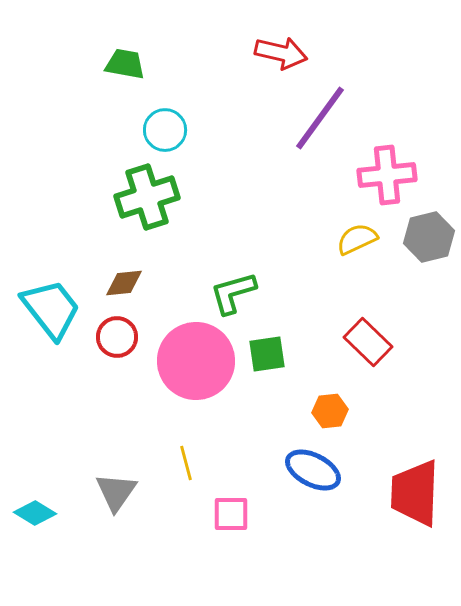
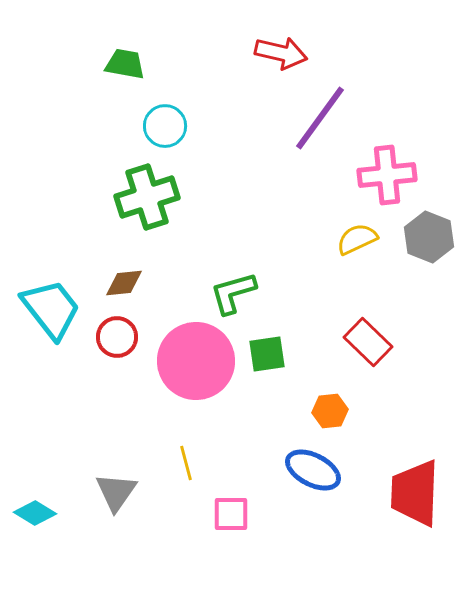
cyan circle: moved 4 px up
gray hexagon: rotated 24 degrees counterclockwise
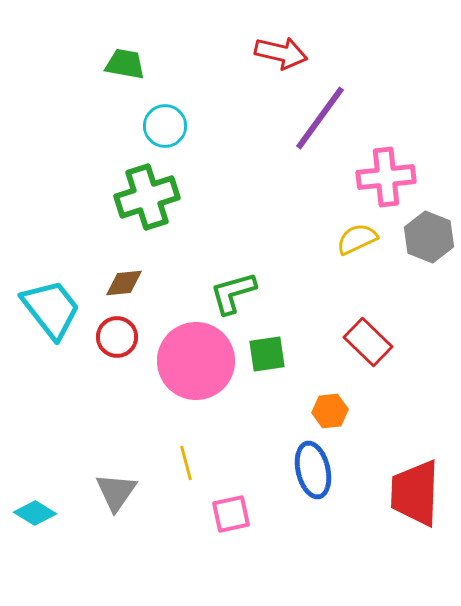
pink cross: moved 1 px left, 2 px down
blue ellipse: rotated 50 degrees clockwise
pink square: rotated 12 degrees counterclockwise
